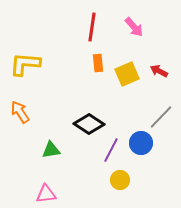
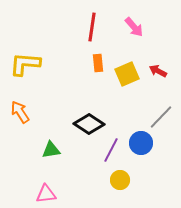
red arrow: moved 1 px left
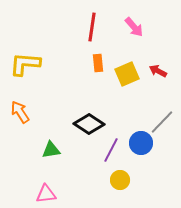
gray line: moved 1 px right, 5 px down
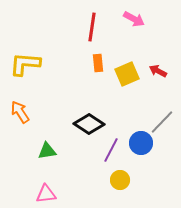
pink arrow: moved 8 px up; rotated 20 degrees counterclockwise
green triangle: moved 4 px left, 1 px down
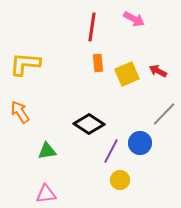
gray line: moved 2 px right, 8 px up
blue circle: moved 1 px left
purple line: moved 1 px down
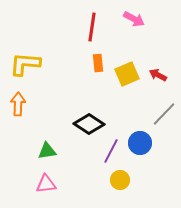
red arrow: moved 4 px down
orange arrow: moved 2 px left, 8 px up; rotated 35 degrees clockwise
pink triangle: moved 10 px up
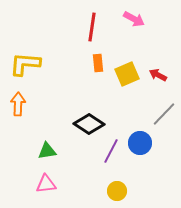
yellow circle: moved 3 px left, 11 px down
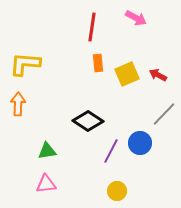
pink arrow: moved 2 px right, 1 px up
black diamond: moved 1 px left, 3 px up
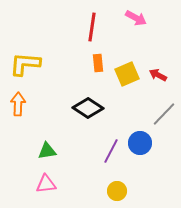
black diamond: moved 13 px up
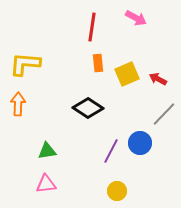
red arrow: moved 4 px down
